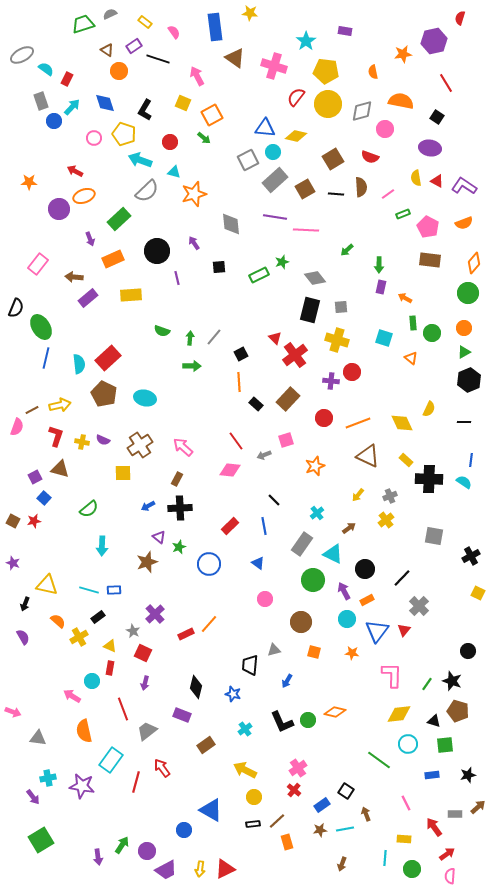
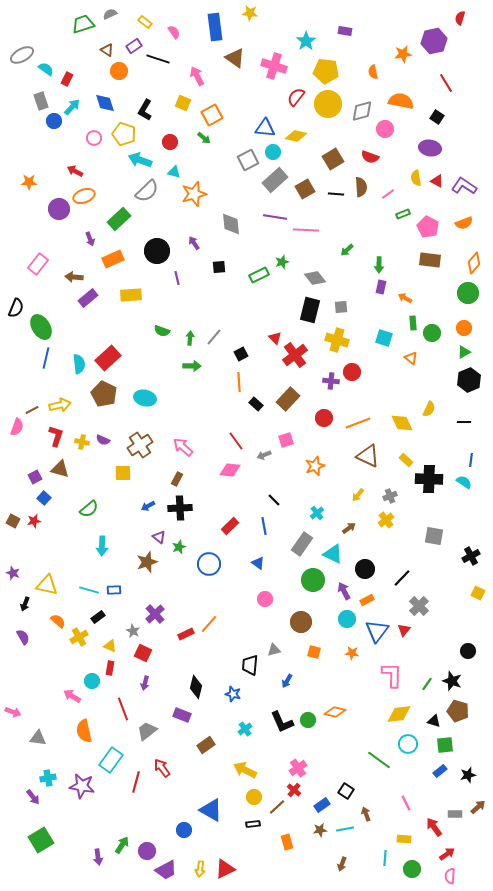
purple star at (13, 563): moved 10 px down
blue rectangle at (432, 775): moved 8 px right, 4 px up; rotated 32 degrees counterclockwise
brown line at (277, 821): moved 14 px up
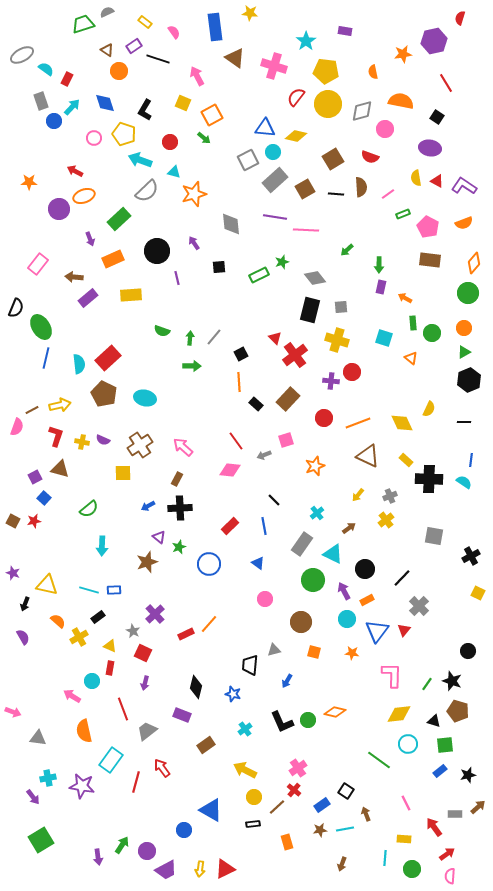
gray semicircle at (110, 14): moved 3 px left, 2 px up
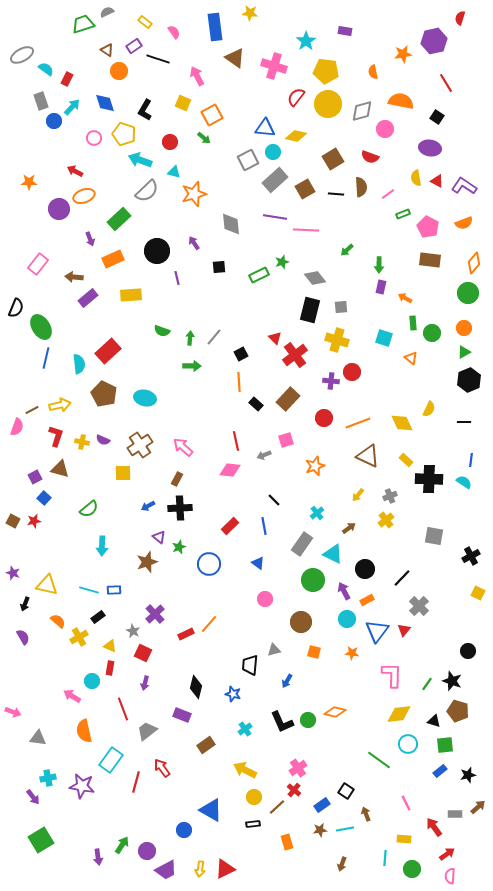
red rectangle at (108, 358): moved 7 px up
red line at (236, 441): rotated 24 degrees clockwise
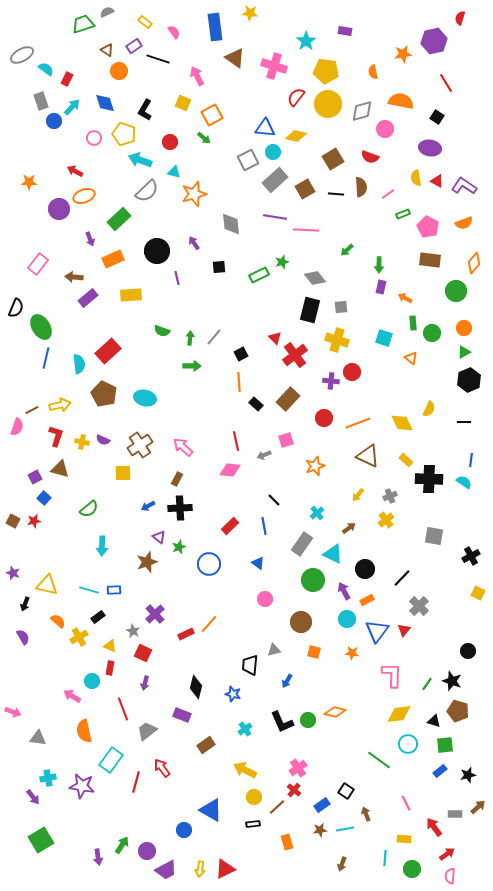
green circle at (468, 293): moved 12 px left, 2 px up
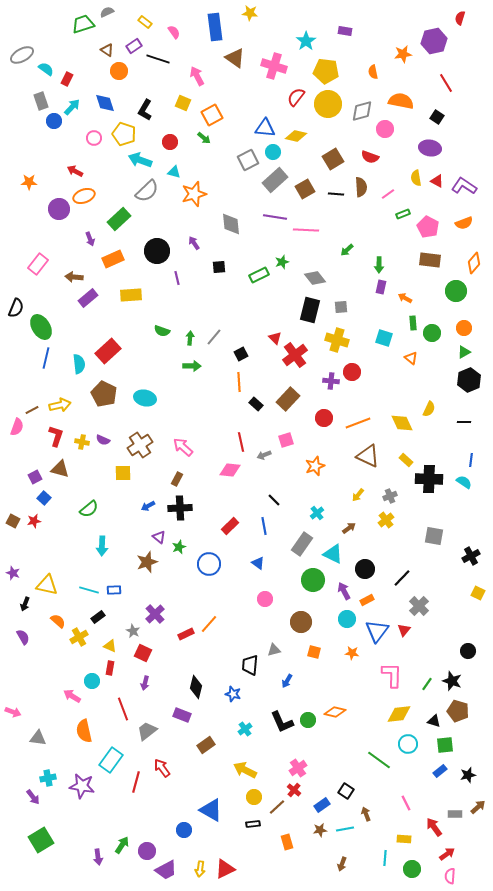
red line at (236, 441): moved 5 px right, 1 px down
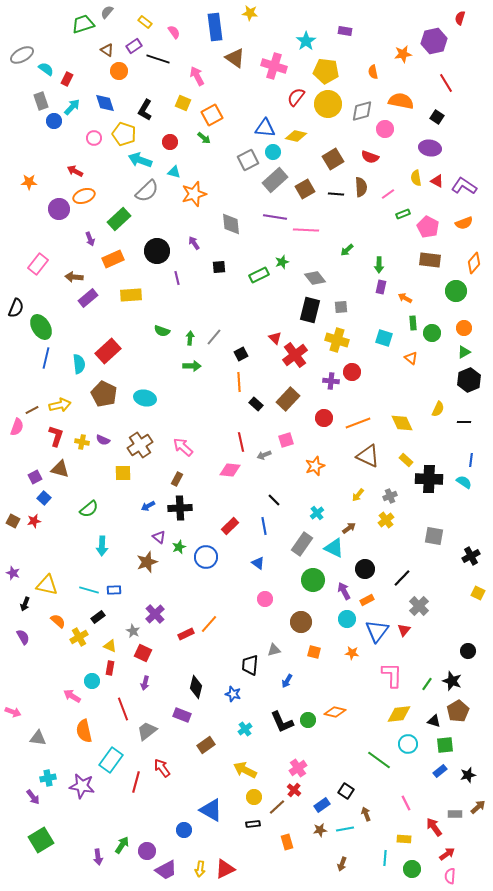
gray semicircle at (107, 12): rotated 24 degrees counterclockwise
yellow semicircle at (429, 409): moved 9 px right
cyan triangle at (333, 554): moved 1 px right, 6 px up
blue circle at (209, 564): moved 3 px left, 7 px up
brown pentagon at (458, 711): rotated 25 degrees clockwise
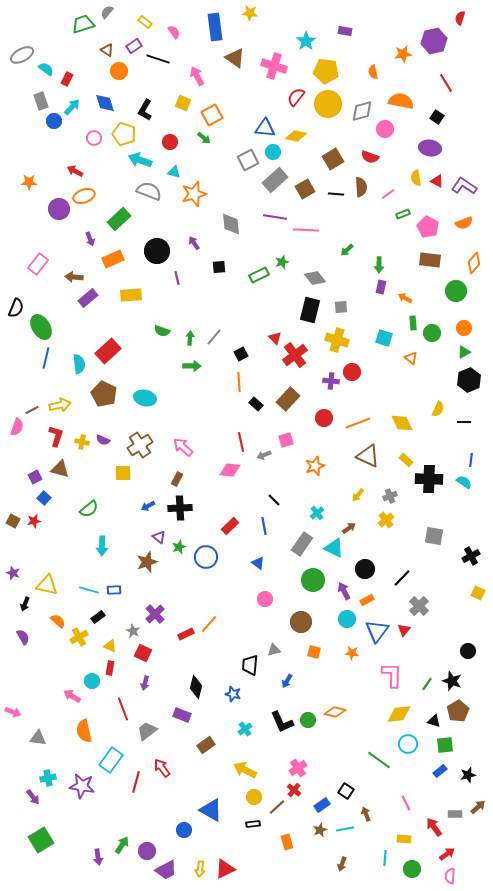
gray semicircle at (147, 191): moved 2 px right; rotated 115 degrees counterclockwise
brown star at (320, 830): rotated 16 degrees counterclockwise
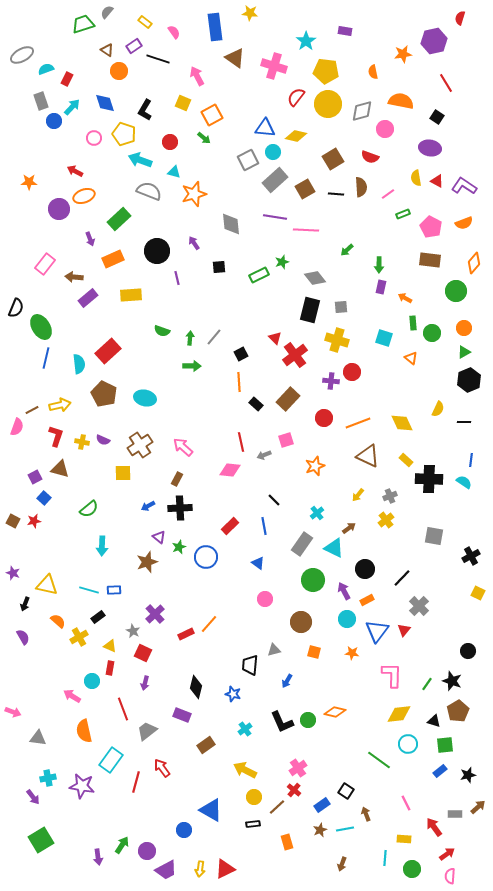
cyan semicircle at (46, 69): rotated 56 degrees counterclockwise
pink pentagon at (428, 227): moved 3 px right
pink rectangle at (38, 264): moved 7 px right
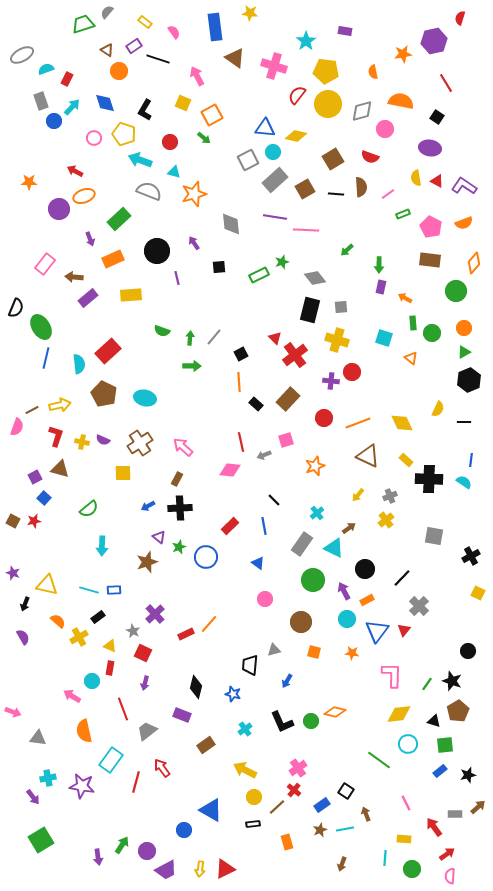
red semicircle at (296, 97): moved 1 px right, 2 px up
brown cross at (140, 445): moved 2 px up
green circle at (308, 720): moved 3 px right, 1 px down
